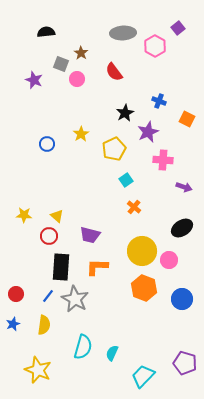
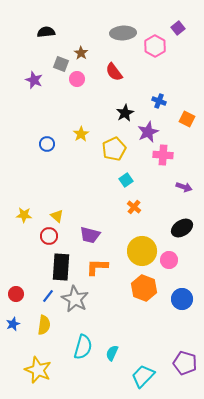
pink cross at (163, 160): moved 5 px up
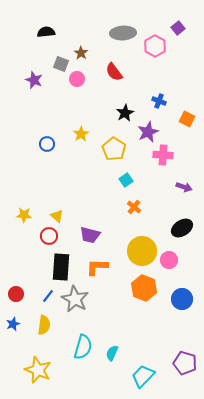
yellow pentagon at (114, 149): rotated 15 degrees counterclockwise
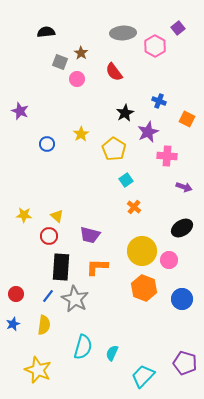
gray square at (61, 64): moved 1 px left, 2 px up
purple star at (34, 80): moved 14 px left, 31 px down
pink cross at (163, 155): moved 4 px right, 1 px down
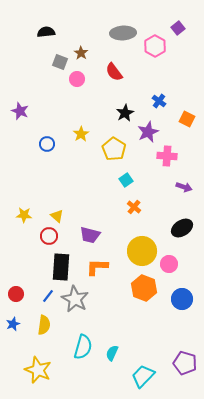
blue cross at (159, 101): rotated 16 degrees clockwise
pink circle at (169, 260): moved 4 px down
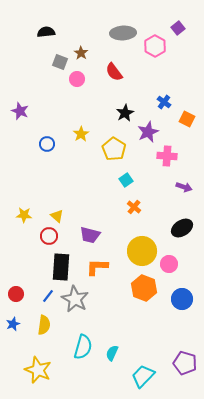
blue cross at (159, 101): moved 5 px right, 1 px down
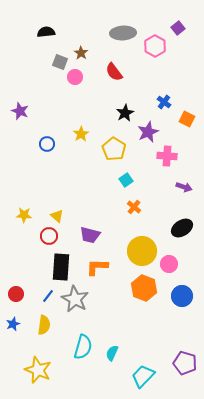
pink circle at (77, 79): moved 2 px left, 2 px up
blue circle at (182, 299): moved 3 px up
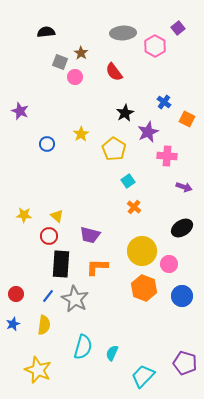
cyan square at (126, 180): moved 2 px right, 1 px down
black rectangle at (61, 267): moved 3 px up
